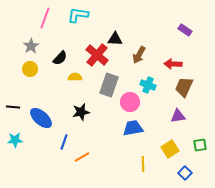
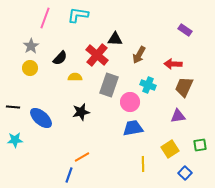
yellow circle: moved 1 px up
blue line: moved 5 px right, 33 px down
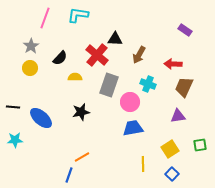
cyan cross: moved 1 px up
blue square: moved 13 px left, 1 px down
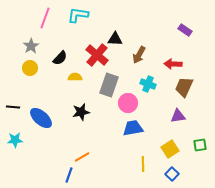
pink circle: moved 2 px left, 1 px down
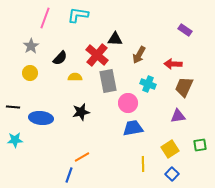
yellow circle: moved 5 px down
gray rectangle: moved 1 px left, 4 px up; rotated 30 degrees counterclockwise
blue ellipse: rotated 35 degrees counterclockwise
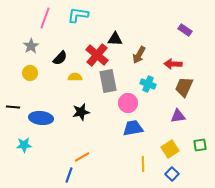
cyan star: moved 9 px right, 5 px down
